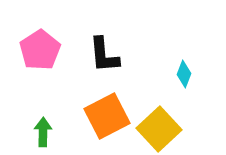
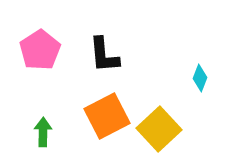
cyan diamond: moved 16 px right, 4 px down
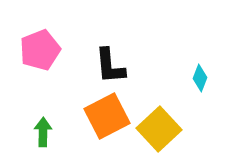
pink pentagon: rotated 12 degrees clockwise
black L-shape: moved 6 px right, 11 px down
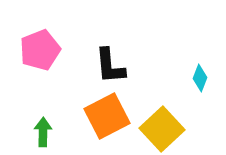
yellow square: moved 3 px right
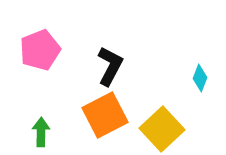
black L-shape: rotated 147 degrees counterclockwise
orange square: moved 2 px left, 1 px up
green arrow: moved 2 px left
